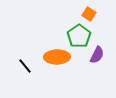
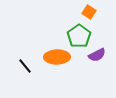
orange square: moved 2 px up
purple semicircle: rotated 36 degrees clockwise
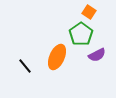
green pentagon: moved 2 px right, 2 px up
orange ellipse: rotated 65 degrees counterclockwise
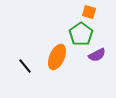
orange square: rotated 16 degrees counterclockwise
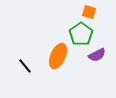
orange ellipse: moved 1 px right, 1 px up
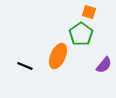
purple semicircle: moved 7 px right, 10 px down; rotated 24 degrees counterclockwise
black line: rotated 28 degrees counterclockwise
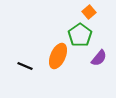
orange square: rotated 32 degrees clockwise
green pentagon: moved 1 px left, 1 px down
purple semicircle: moved 5 px left, 7 px up
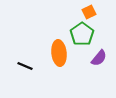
orange square: rotated 16 degrees clockwise
green pentagon: moved 2 px right, 1 px up
orange ellipse: moved 1 px right, 3 px up; rotated 30 degrees counterclockwise
